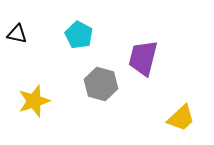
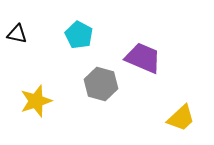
purple trapezoid: rotated 99 degrees clockwise
yellow star: moved 2 px right
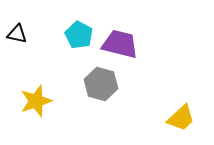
purple trapezoid: moved 23 px left, 14 px up; rotated 9 degrees counterclockwise
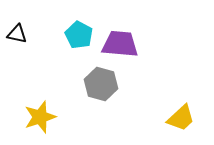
purple trapezoid: rotated 9 degrees counterclockwise
yellow star: moved 4 px right, 16 px down
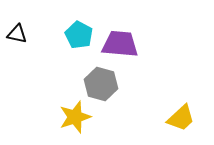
yellow star: moved 35 px right
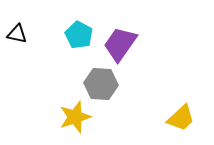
purple trapezoid: rotated 60 degrees counterclockwise
gray hexagon: rotated 12 degrees counterclockwise
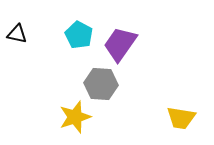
yellow trapezoid: rotated 52 degrees clockwise
